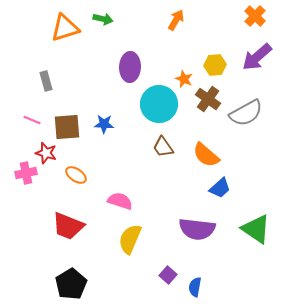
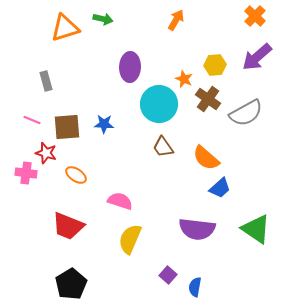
orange semicircle: moved 3 px down
pink cross: rotated 20 degrees clockwise
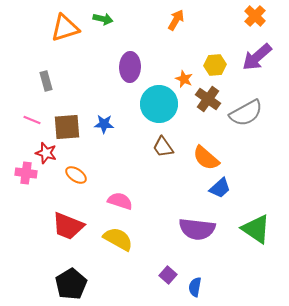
yellow semicircle: moved 12 px left; rotated 96 degrees clockwise
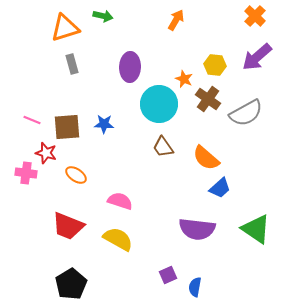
green arrow: moved 3 px up
yellow hexagon: rotated 10 degrees clockwise
gray rectangle: moved 26 px right, 17 px up
purple square: rotated 24 degrees clockwise
